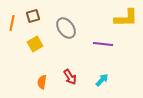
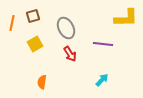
gray ellipse: rotated 10 degrees clockwise
red arrow: moved 23 px up
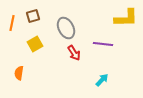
red arrow: moved 4 px right, 1 px up
orange semicircle: moved 23 px left, 9 px up
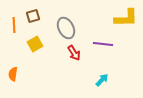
orange line: moved 2 px right, 2 px down; rotated 14 degrees counterclockwise
orange semicircle: moved 6 px left, 1 px down
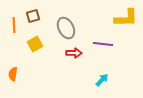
red arrow: rotated 56 degrees counterclockwise
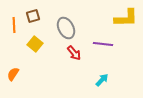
yellow square: rotated 21 degrees counterclockwise
red arrow: rotated 49 degrees clockwise
orange semicircle: rotated 24 degrees clockwise
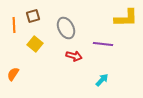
red arrow: moved 3 px down; rotated 35 degrees counterclockwise
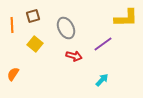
orange line: moved 2 px left
purple line: rotated 42 degrees counterclockwise
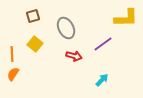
orange line: moved 29 px down
